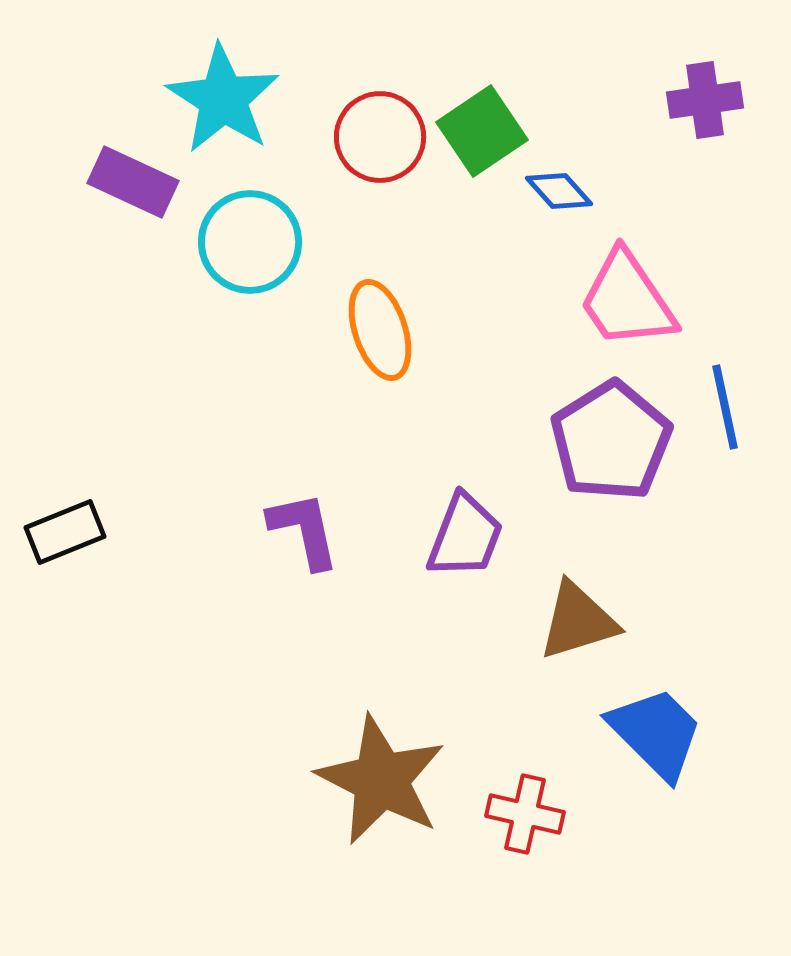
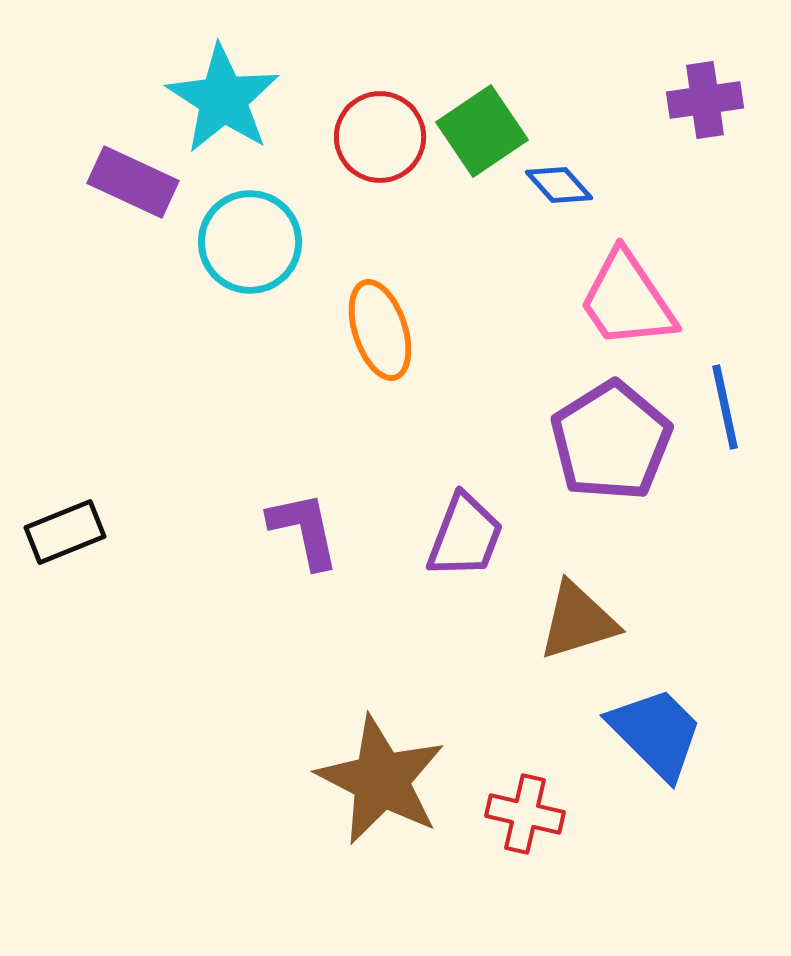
blue diamond: moved 6 px up
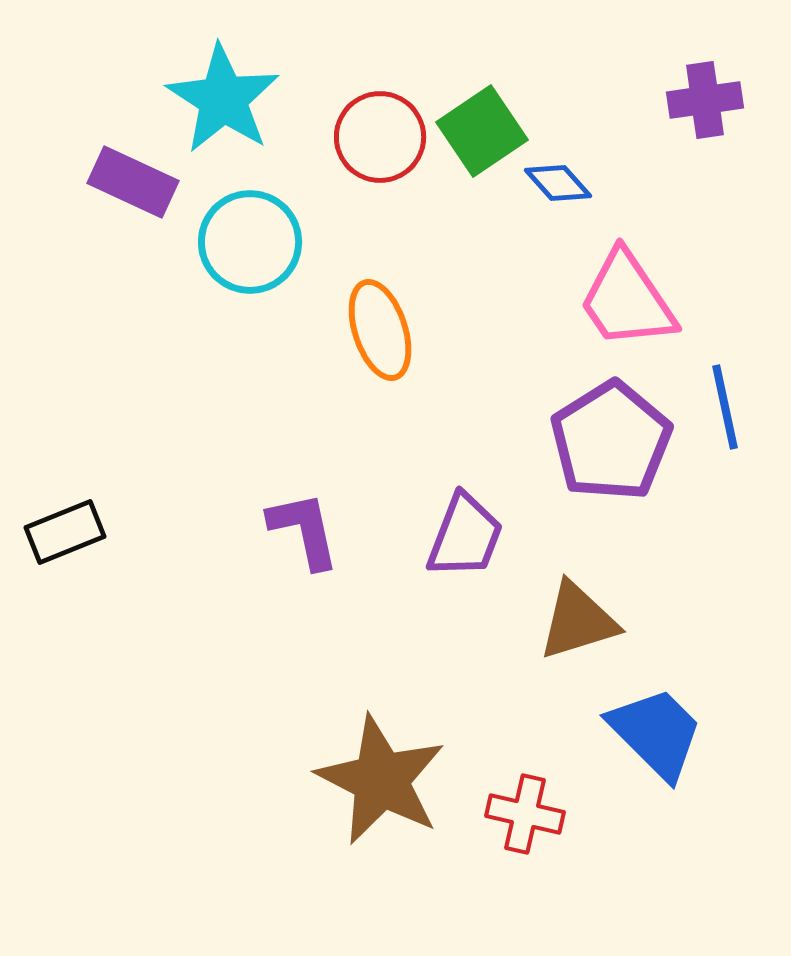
blue diamond: moved 1 px left, 2 px up
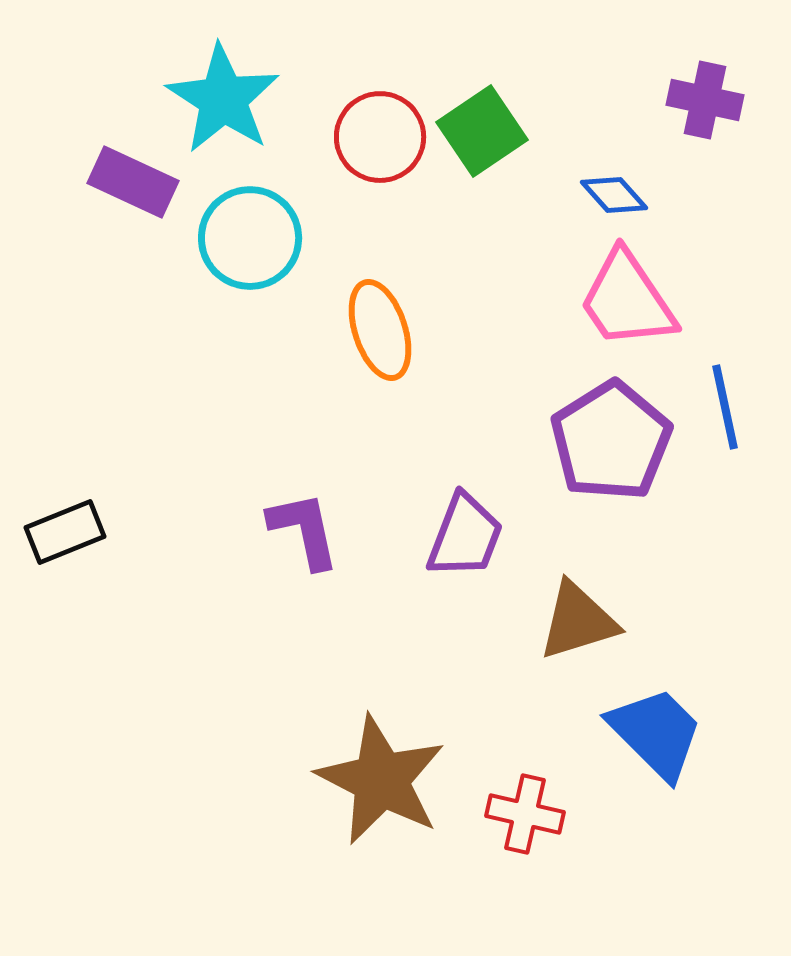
purple cross: rotated 20 degrees clockwise
blue diamond: moved 56 px right, 12 px down
cyan circle: moved 4 px up
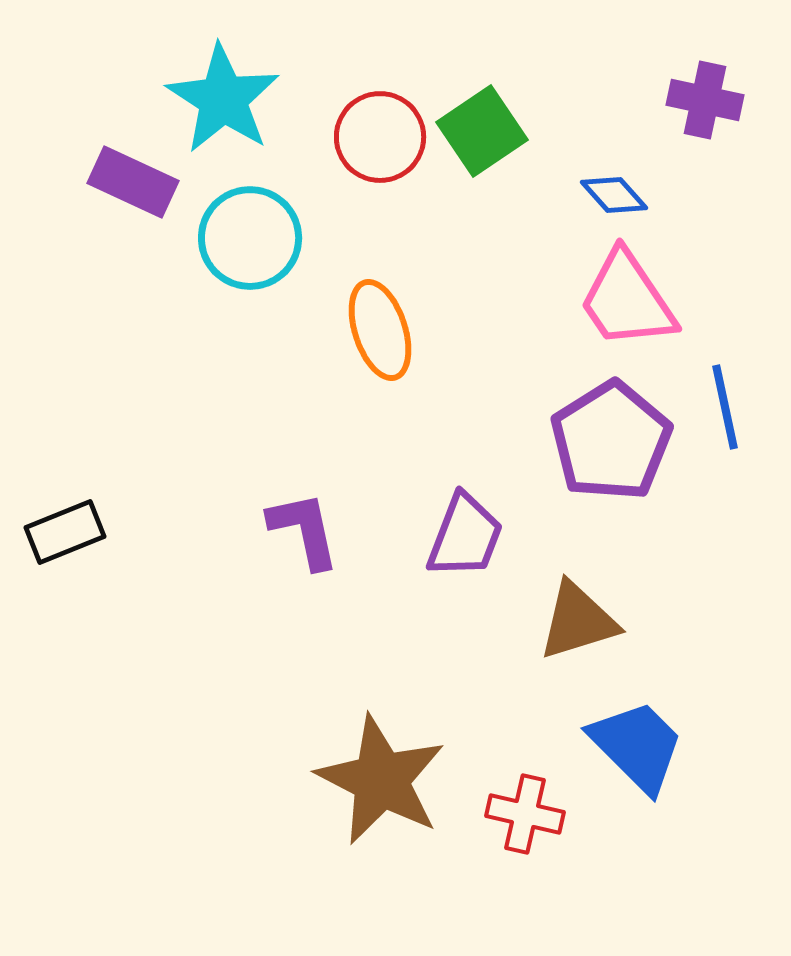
blue trapezoid: moved 19 px left, 13 px down
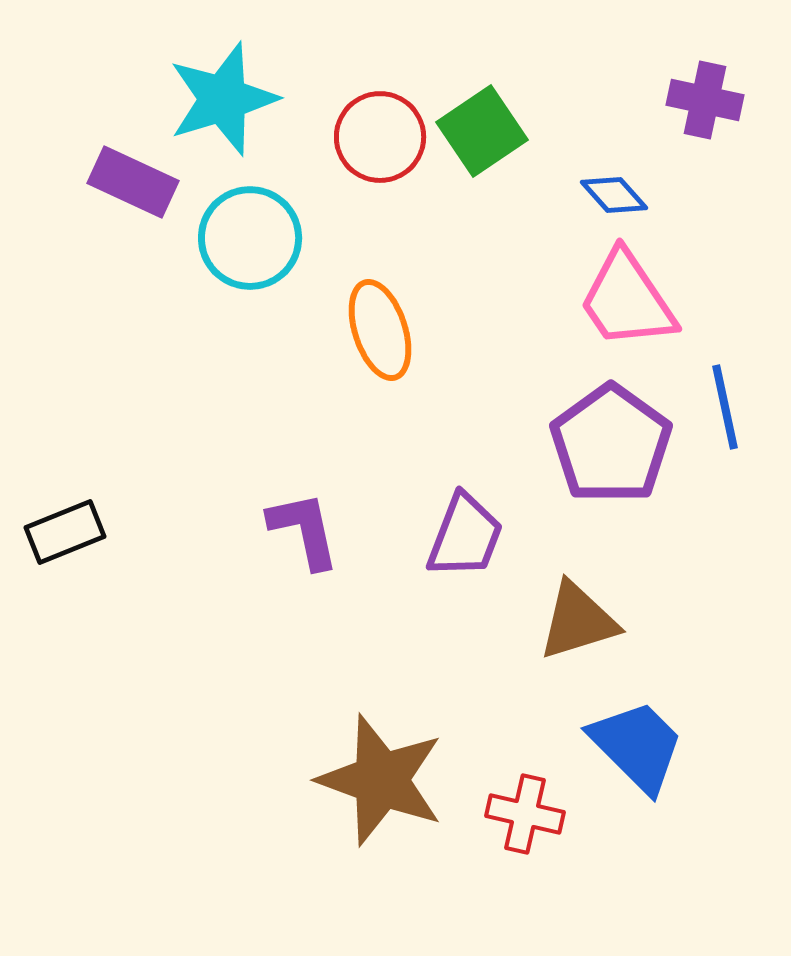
cyan star: rotated 22 degrees clockwise
purple pentagon: moved 3 px down; rotated 4 degrees counterclockwise
brown star: rotated 7 degrees counterclockwise
